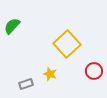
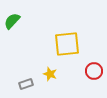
green semicircle: moved 5 px up
yellow square: rotated 36 degrees clockwise
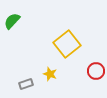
yellow square: rotated 32 degrees counterclockwise
red circle: moved 2 px right
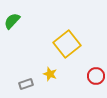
red circle: moved 5 px down
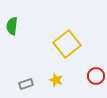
green semicircle: moved 5 px down; rotated 36 degrees counterclockwise
yellow star: moved 6 px right, 6 px down
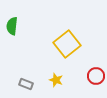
gray rectangle: rotated 40 degrees clockwise
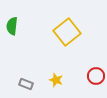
yellow square: moved 12 px up
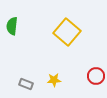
yellow square: rotated 12 degrees counterclockwise
yellow star: moved 2 px left; rotated 24 degrees counterclockwise
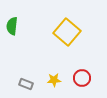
red circle: moved 14 px left, 2 px down
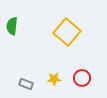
yellow star: moved 1 px up
